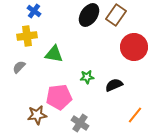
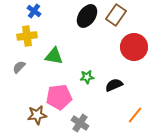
black ellipse: moved 2 px left, 1 px down
green triangle: moved 2 px down
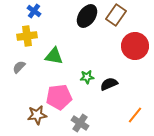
red circle: moved 1 px right, 1 px up
black semicircle: moved 5 px left, 1 px up
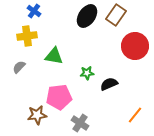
green star: moved 4 px up
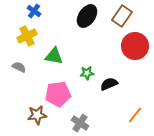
brown rectangle: moved 6 px right, 1 px down
yellow cross: rotated 18 degrees counterclockwise
gray semicircle: rotated 72 degrees clockwise
pink pentagon: moved 1 px left, 3 px up
